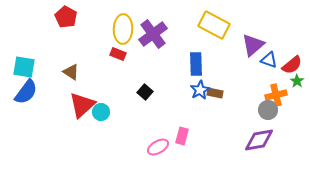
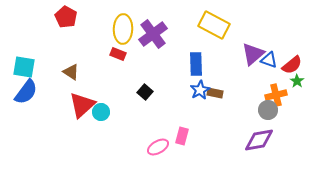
purple triangle: moved 9 px down
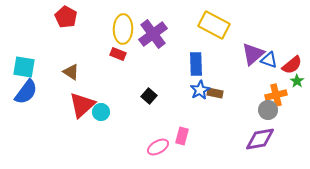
black square: moved 4 px right, 4 px down
purple diamond: moved 1 px right, 1 px up
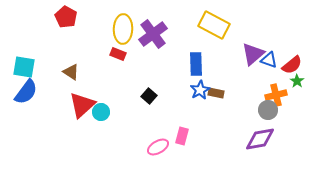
brown rectangle: moved 1 px right
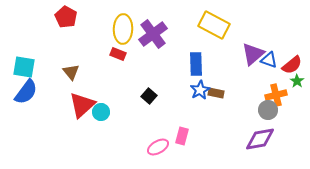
brown triangle: rotated 18 degrees clockwise
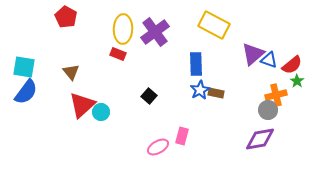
purple cross: moved 2 px right, 2 px up
